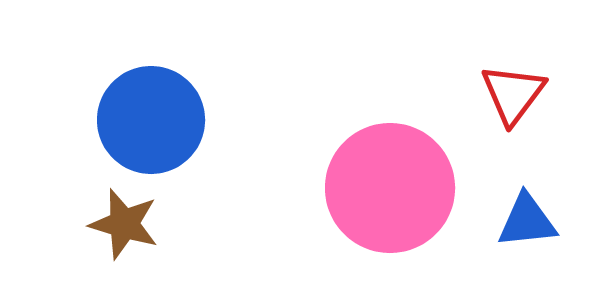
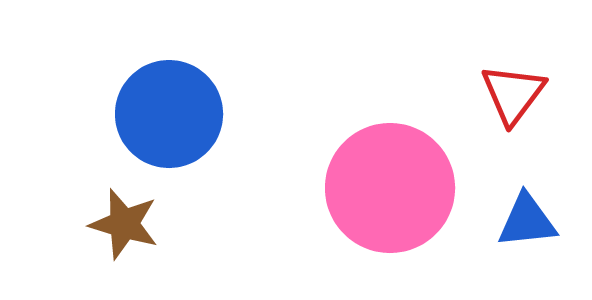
blue circle: moved 18 px right, 6 px up
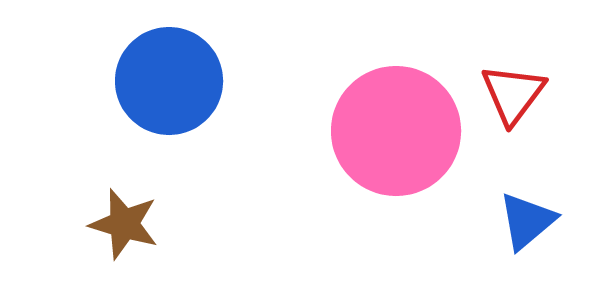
blue circle: moved 33 px up
pink circle: moved 6 px right, 57 px up
blue triangle: rotated 34 degrees counterclockwise
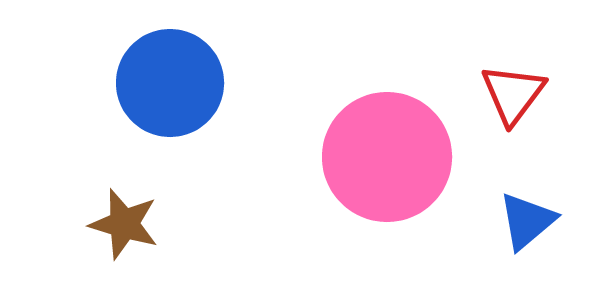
blue circle: moved 1 px right, 2 px down
pink circle: moved 9 px left, 26 px down
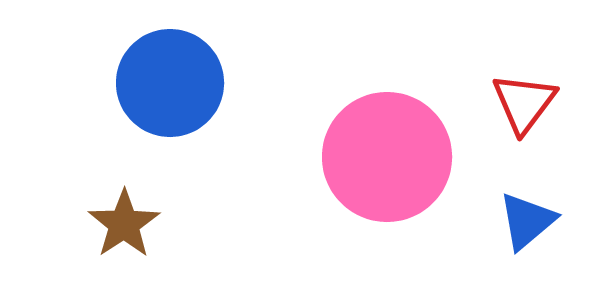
red triangle: moved 11 px right, 9 px down
brown star: rotated 22 degrees clockwise
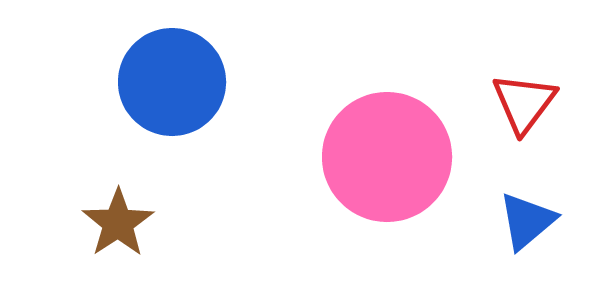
blue circle: moved 2 px right, 1 px up
brown star: moved 6 px left, 1 px up
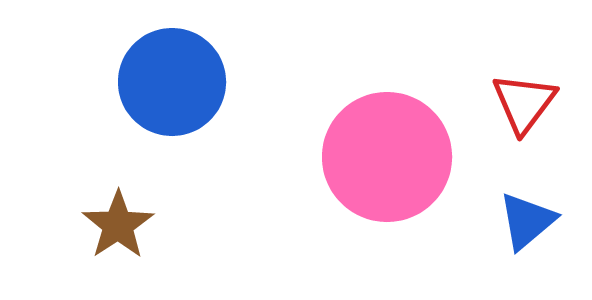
brown star: moved 2 px down
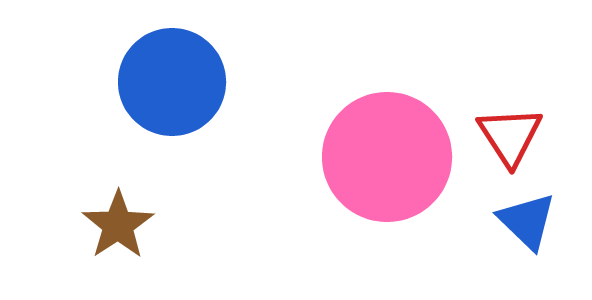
red triangle: moved 14 px left, 33 px down; rotated 10 degrees counterclockwise
blue triangle: rotated 36 degrees counterclockwise
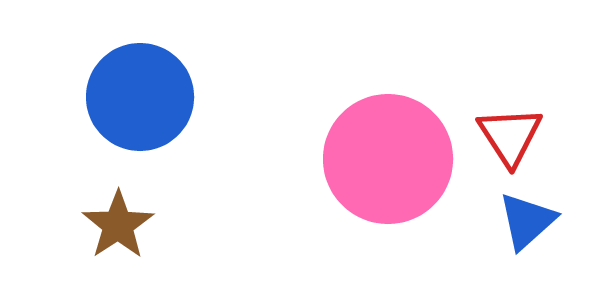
blue circle: moved 32 px left, 15 px down
pink circle: moved 1 px right, 2 px down
blue triangle: rotated 34 degrees clockwise
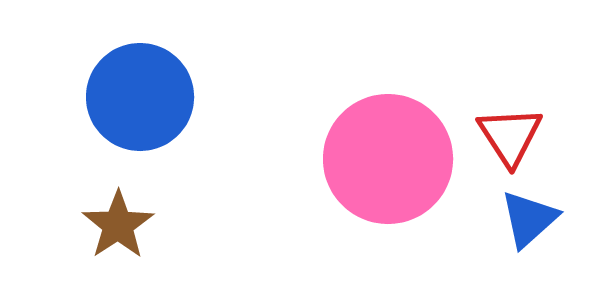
blue triangle: moved 2 px right, 2 px up
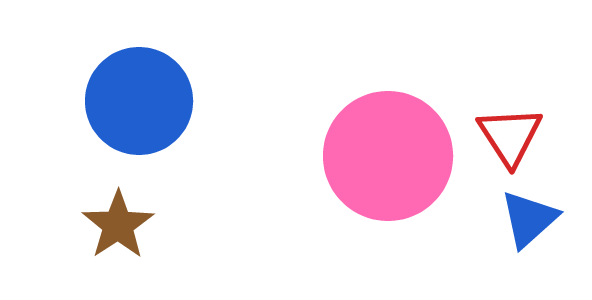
blue circle: moved 1 px left, 4 px down
pink circle: moved 3 px up
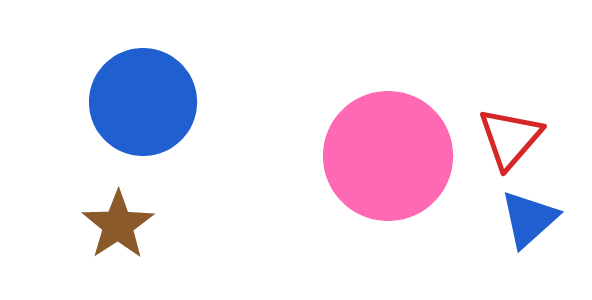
blue circle: moved 4 px right, 1 px down
red triangle: moved 2 px down; rotated 14 degrees clockwise
